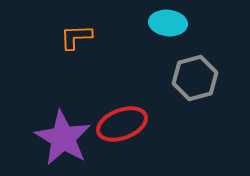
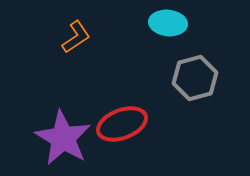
orange L-shape: rotated 148 degrees clockwise
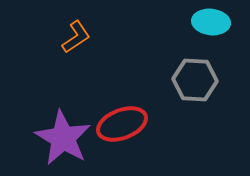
cyan ellipse: moved 43 px right, 1 px up
gray hexagon: moved 2 px down; rotated 18 degrees clockwise
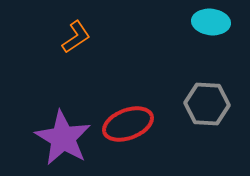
gray hexagon: moved 12 px right, 24 px down
red ellipse: moved 6 px right
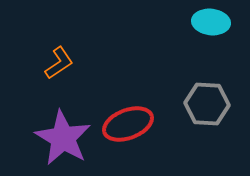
orange L-shape: moved 17 px left, 26 px down
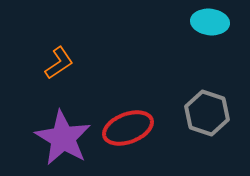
cyan ellipse: moved 1 px left
gray hexagon: moved 9 px down; rotated 15 degrees clockwise
red ellipse: moved 4 px down
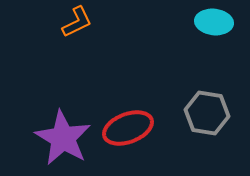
cyan ellipse: moved 4 px right
orange L-shape: moved 18 px right, 41 px up; rotated 8 degrees clockwise
gray hexagon: rotated 9 degrees counterclockwise
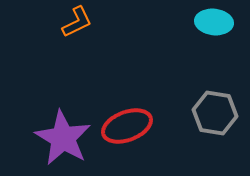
gray hexagon: moved 8 px right
red ellipse: moved 1 px left, 2 px up
